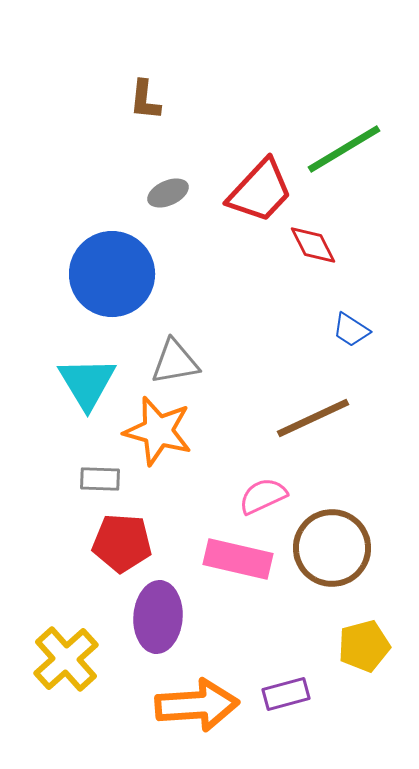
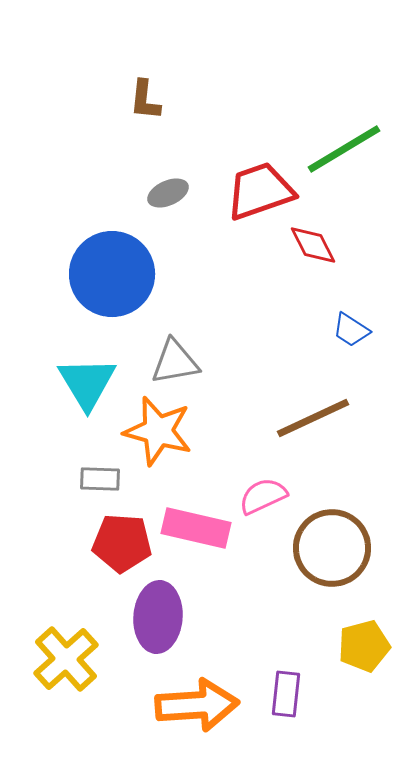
red trapezoid: rotated 152 degrees counterclockwise
pink rectangle: moved 42 px left, 31 px up
purple rectangle: rotated 69 degrees counterclockwise
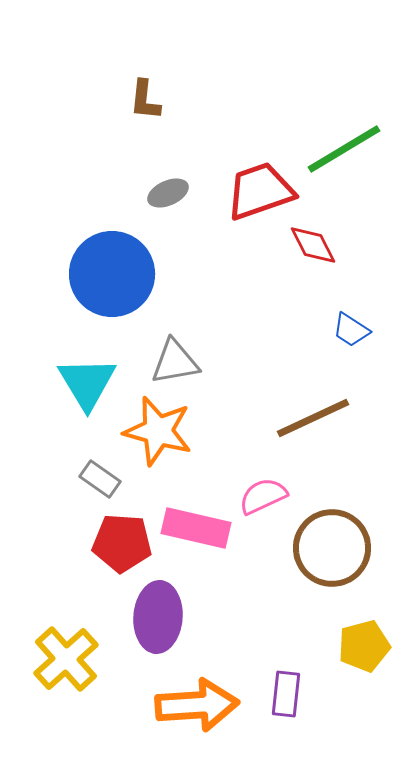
gray rectangle: rotated 33 degrees clockwise
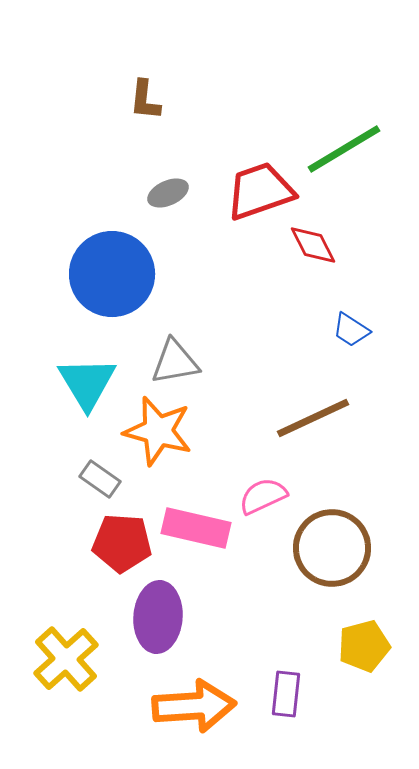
orange arrow: moved 3 px left, 1 px down
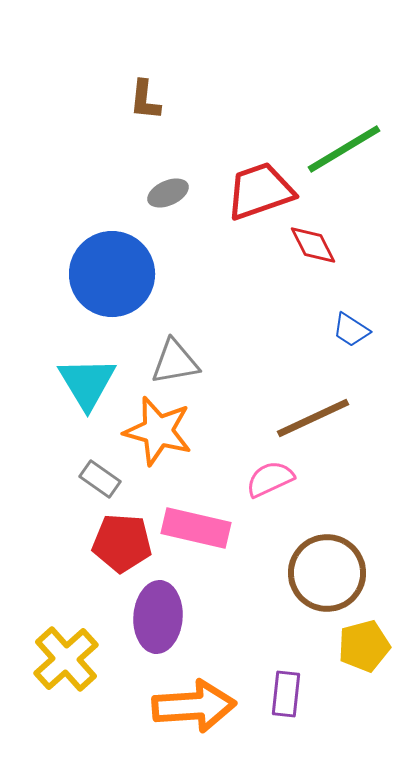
pink semicircle: moved 7 px right, 17 px up
brown circle: moved 5 px left, 25 px down
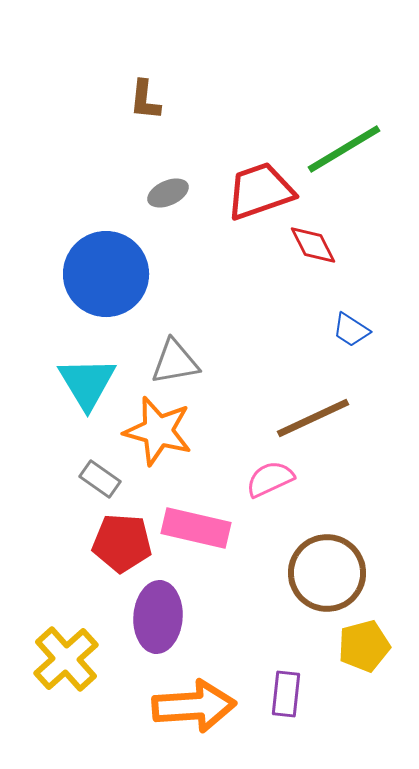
blue circle: moved 6 px left
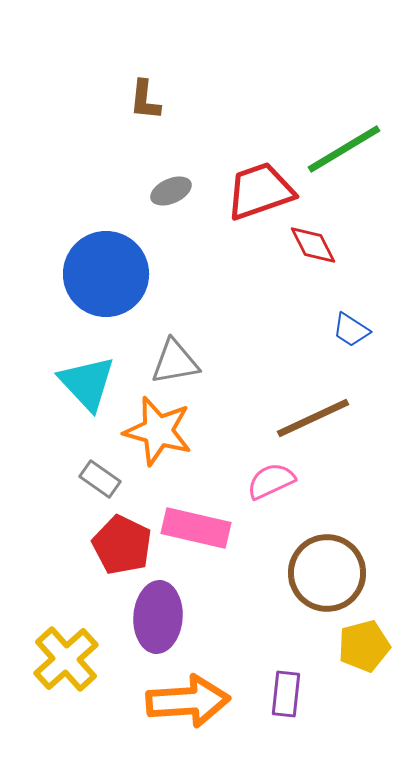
gray ellipse: moved 3 px right, 2 px up
cyan triangle: rotated 12 degrees counterclockwise
pink semicircle: moved 1 px right, 2 px down
red pentagon: moved 2 px down; rotated 22 degrees clockwise
orange arrow: moved 6 px left, 5 px up
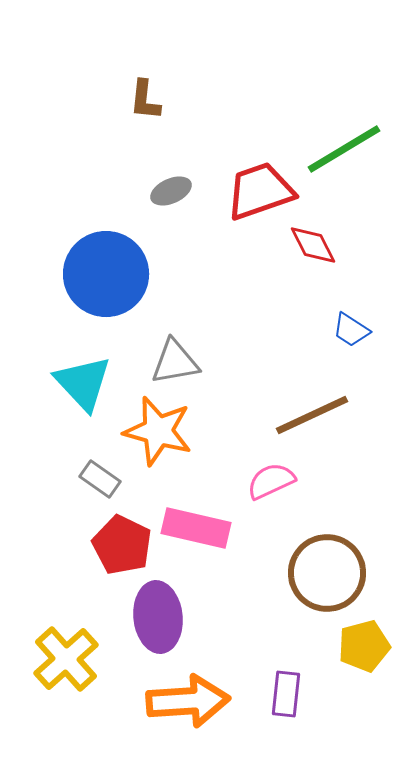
cyan triangle: moved 4 px left
brown line: moved 1 px left, 3 px up
purple ellipse: rotated 10 degrees counterclockwise
